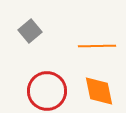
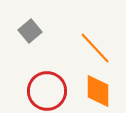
orange line: moved 2 px left, 2 px down; rotated 48 degrees clockwise
orange diamond: moved 1 px left; rotated 12 degrees clockwise
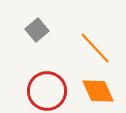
gray square: moved 7 px right, 1 px up
orange diamond: rotated 24 degrees counterclockwise
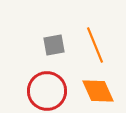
gray square: moved 17 px right, 15 px down; rotated 30 degrees clockwise
orange line: moved 3 px up; rotated 21 degrees clockwise
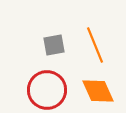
red circle: moved 1 px up
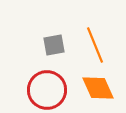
orange diamond: moved 3 px up
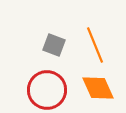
gray square: rotated 30 degrees clockwise
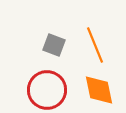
orange diamond: moved 1 px right, 2 px down; rotated 12 degrees clockwise
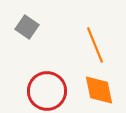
gray square: moved 27 px left, 18 px up; rotated 15 degrees clockwise
red circle: moved 1 px down
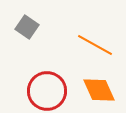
orange line: rotated 39 degrees counterclockwise
orange diamond: rotated 12 degrees counterclockwise
